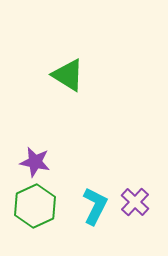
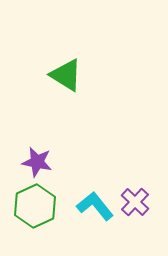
green triangle: moved 2 px left
purple star: moved 2 px right
cyan L-shape: rotated 66 degrees counterclockwise
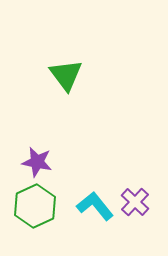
green triangle: rotated 21 degrees clockwise
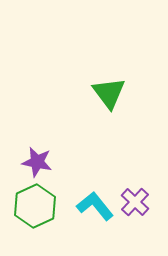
green triangle: moved 43 px right, 18 px down
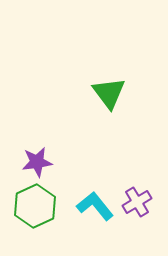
purple star: rotated 20 degrees counterclockwise
purple cross: moved 2 px right; rotated 16 degrees clockwise
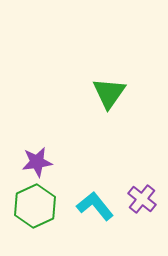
green triangle: rotated 12 degrees clockwise
purple cross: moved 5 px right, 3 px up; rotated 20 degrees counterclockwise
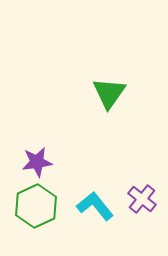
green hexagon: moved 1 px right
